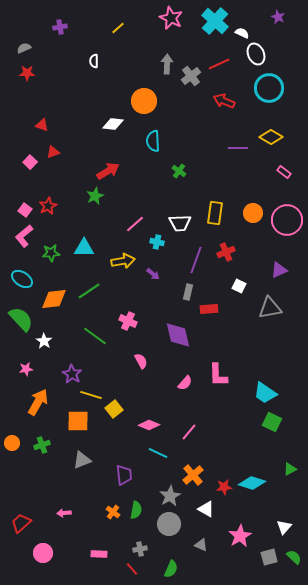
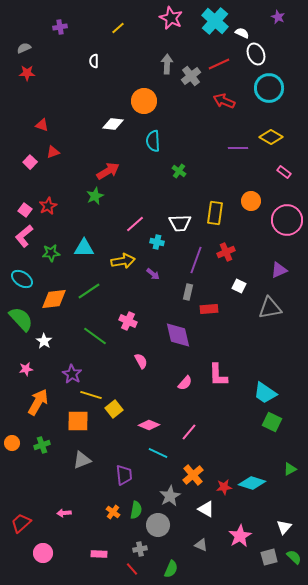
orange circle at (253, 213): moved 2 px left, 12 px up
gray circle at (169, 524): moved 11 px left, 1 px down
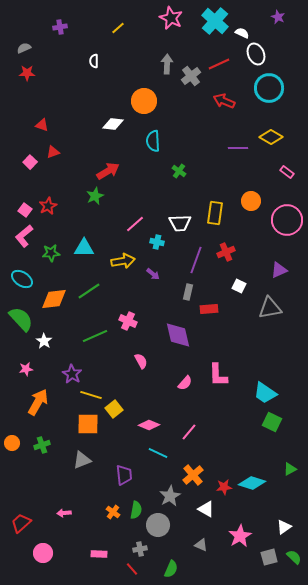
pink rectangle at (284, 172): moved 3 px right
green line at (95, 336): rotated 60 degrees counterclockwise
orange square at (78, 421): moved 10 px right, 3 px down
white triangle at (284, 527): rotated 14 degrees clockwise
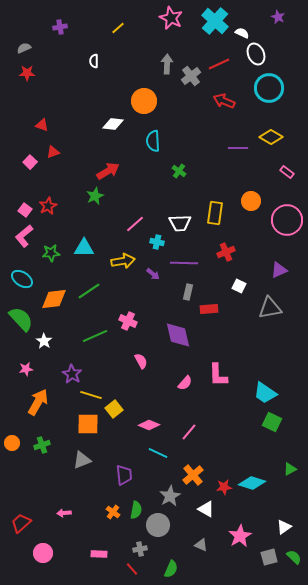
purple line at (196, 260): moved 12 px left, 3 px down; rotated 72 degrees clockwise
